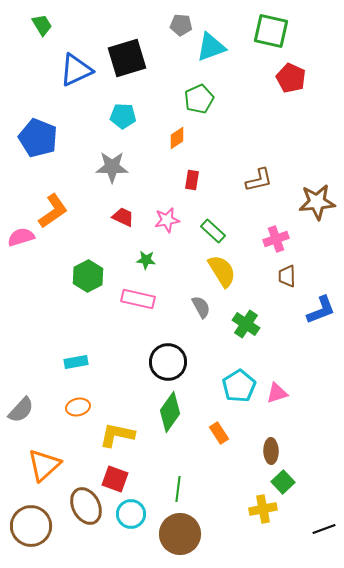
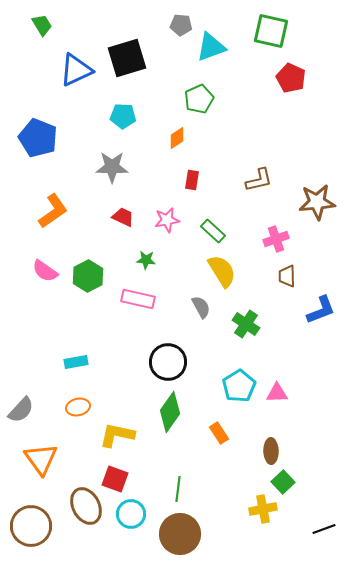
pink semicircle at (21, 237): moved 24 px right, 34 px down; rotated 128 degrees counterclockwise
pink triangle at (277, 393): rotated 15 degrees clockwise
orange triangle at (44, 465): moved 3 px left, 6 px up; rotated 24 degrees counterclockwise
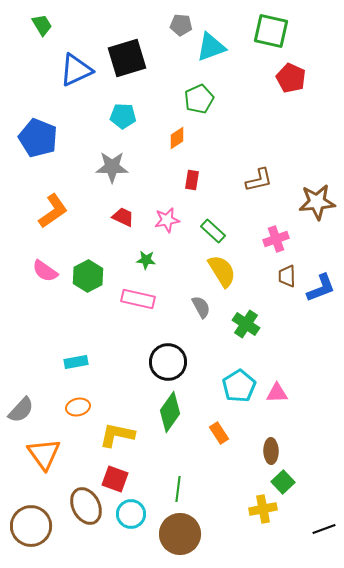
blue L-shape at (321, 310): moved 22 px up
orange triangle at (41, 459): moved 3 px right, 5 px up
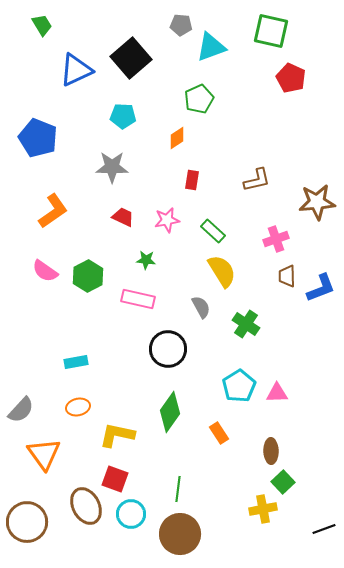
black square at (127, 58): moved 4 px right; rotated 24 degrees counterclockwise
brown L-shape at (259, 180): moved 2 px left
black circle at (168, 362): moved 13 px up
brown circle at (31, 526): moved 4 px left, 4 px up
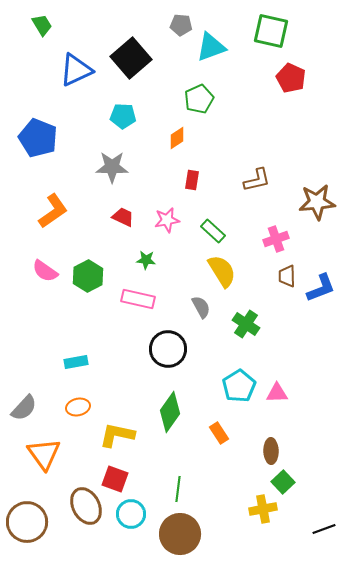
gray semicircle at (21, 410): moved 3 px right, 2 px up
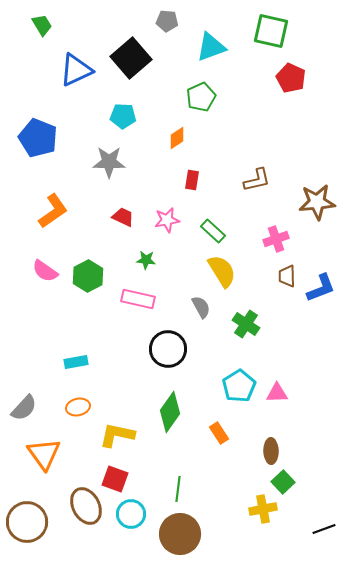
gray pentagon at (181, 25): moved 14 px left, 4 px up
green pentagon at (199, 99): moved 2 px right, 2 px up
gray star at (112, 167): moved 3 px left, 5 px up
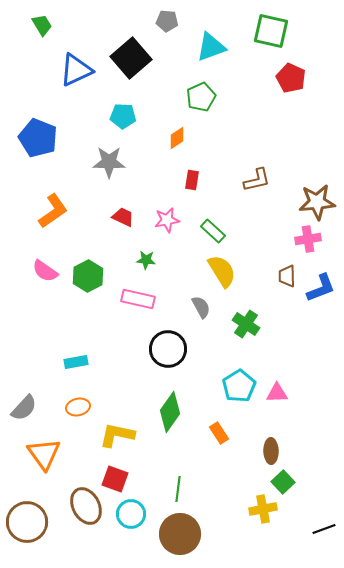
pink cross at (276, 239): moved 32 px right; rotated 10 degrees clockwise
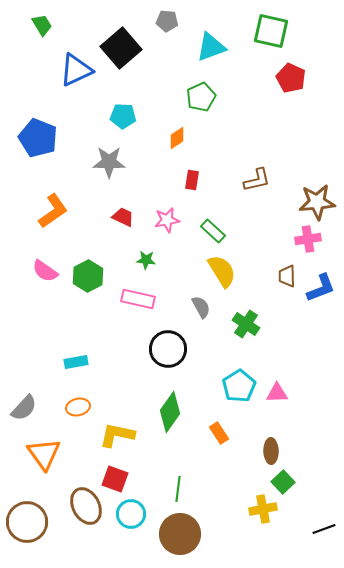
black square at (131, 58): moved 10 px left, 10 px up
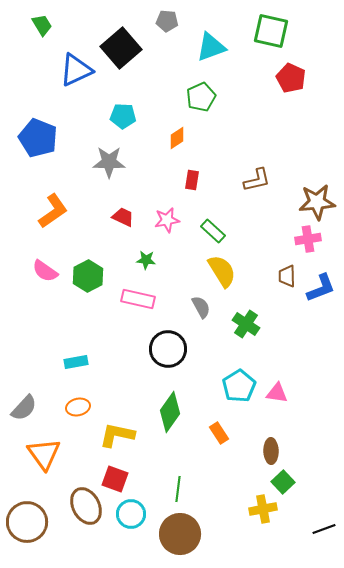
pink triangle at (277, 393): rotated 10 degrees clockwise
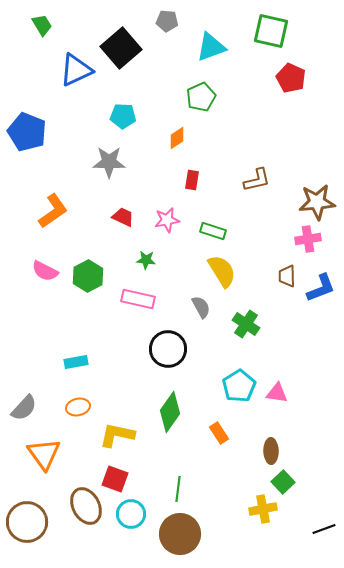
blue pentagon at (38, 138): moved 11 px left, 6 px up
green rectangle at (213, 231): rotated 25 degrees counterclockwise
pink semicircle at (45, 271): rotated 8 degrees counterclockwise
